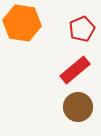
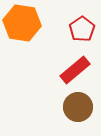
red pentagon: rotated 10 degrees counterclockwise
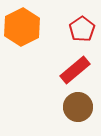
orange hexagon: moved 4 px down; rotated 24 degrees clockwise
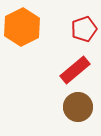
red pentagon: moved 2 px right; rotated 15 degrees clockwise
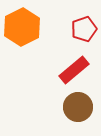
red rectangle: moved 1 px left
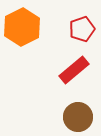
red pentagon: moved 2 px left
brown circle: moved 10 px down
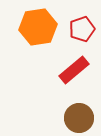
orange hexagon: moved 16 px right; rotated 18 degrees clockwise
brown circle: moved 1 px right, 1 px down
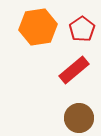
red pentagon: rotated 15 degrees counterclockwise
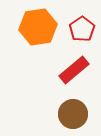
brown circle: moved 6 px left, 4 px up
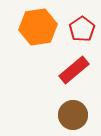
brown circle: moved 1 px down
